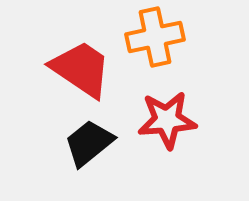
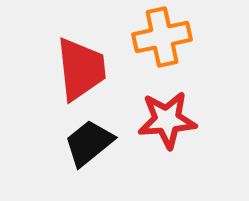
orange cross: moved 7 px right
red trapezoid: rotated 50 degrees clockwise
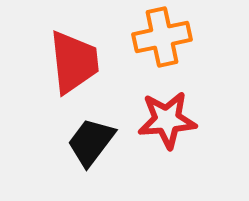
red trapezoid: moved 7 px left, 7 px up
black trapezoid: moved 2 px right, 1 px up; rotated 14 degrees counterclockwise
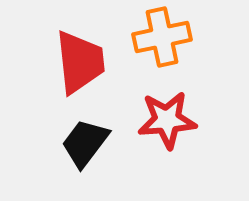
red trapezoid: moved 6 px right
black trapezoid: moved 6 px left, 1 px down
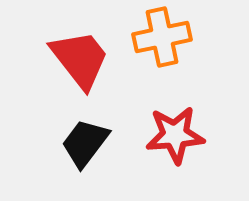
red trapezoid: moved 3 px up; rotated 32 degrees counterclockwise
red star: moved 8 px right, 15 px down
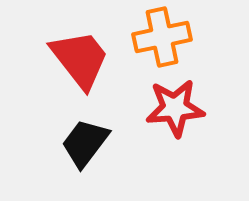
red star: moved 27 px up
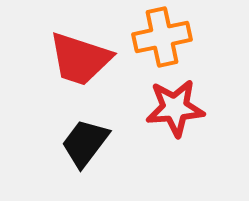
red trapezoid: rotated 146 degrees clockwise
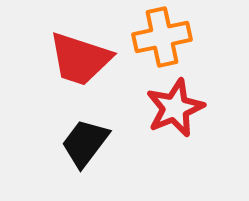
red star: rotated 18 degrees counterclockwise
